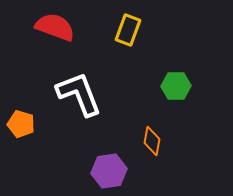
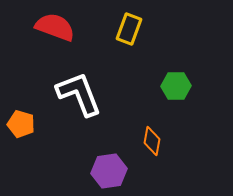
yellow rectangle: moved 1 px right, 1 px up
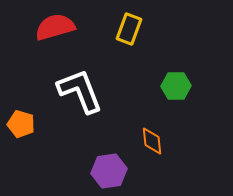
red semicircle: rotated 36 degrees counterclockwise
white L-shape: moved 1 px right, 3 px up
orange diamond: rotated 16 degrees counterclockwise
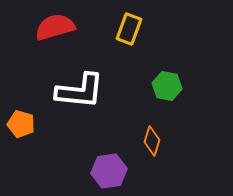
green hexagon: moved 9 px left; rotated 12 degrees clockwise
white L-shape: rotated 117 degrees clockwise
orange diamond: rotated 24 degrees clockwise
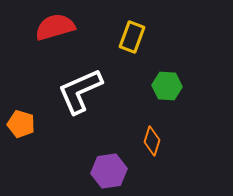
yellow rectangle: moved 3 px right, 8 px down
green hexagon: rotated 8 degrees counterclockwise
white L-shape: rotated 150 degrees clockwise
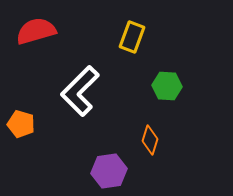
red semicircle: moved 19 px left, 4 px down
white L-shape: rotated 21 degrees counterclockwise
orange diamond: moved 2 px left, 1 px up
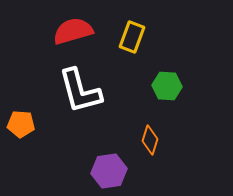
red semicircle: moved 37 px right
white L-shape: rotated 60 degrees counterclockwise
orange pentagon: rotated 12 degrees counterclockwise
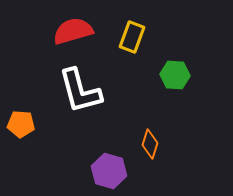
green hexagon: moved 8 px right, 11 px up
orange diamond: moved 4 px down
purple hexagon: rotated 24 degrees clockwise
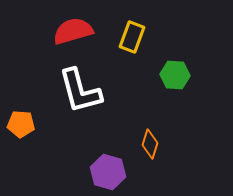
purple hexagon: moved 1 px left, 1 px down
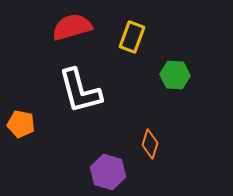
red semicircle: moved 1 px left, 4 px up
orange pentagon: rotated 8 degrees clockwise
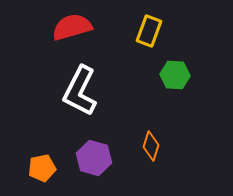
yellow rectangle: moved 17 px right, 6 px up
white L-shape: rotated 42 degrees clockwise
orange pentagon: moved 21 px right, 44 px down; rotated 24 degrees counterclockwise
orange diamond: moved 1 px right, 2 px down
purple hexagon: moved 14 px left, 14 px up
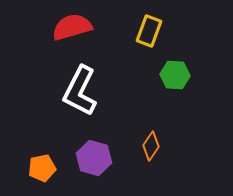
orange diamond: rotated 16 degrees clockwise
